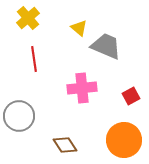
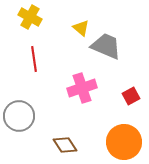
yellow cross: moved 2 px right, 1 px up; rotated 20 degrees counterclockwise
yellow triangle: moved 2 px right
pink cross: rotated 12 degrees counterclockwise
orange circle: moved 2 px down
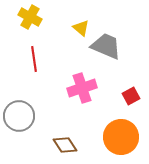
orange circle: moved 3 px left, 5 px up
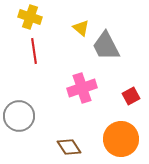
yellow cross: rotated 10 degrees counterclockwise
gray trapezoid: rotated 140 degrees counterclockwise
red line: moved 8 px up
orange circle: moved 2 px down
brown diamond: moved 4 px right, 2 px down
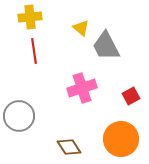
yellow cross: rotated 25 degrees counterclockwise
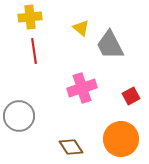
gray trapezoid: moved 4 px right, 1 px up
brown diamond: moved 2 px right
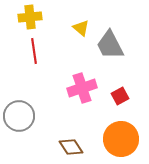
red square: moved 11 px left
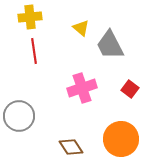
red square: moved 10 px right, 7 px up; rotated 24 degrees counterclockwise
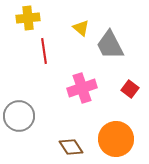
yellow cross: moved 2 px left, 1 px down
red line: moved 10 px right
orange circle: moved 5 px left
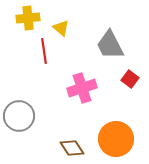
yellow triangle: moved 20 px left
red square: moved 10 px up
brown diamond: moved 1 px right, 1 px down
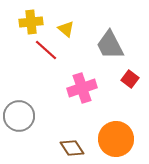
yellow cross: moved 3 px right, 4 px down
yellow triangle: moved 5 px right, 1 px down
red line: moved 2 px right, 1 px up; rotated 40 degrees counterclockwise
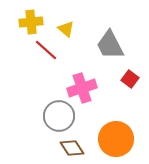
gray circle: moved 40 px right
